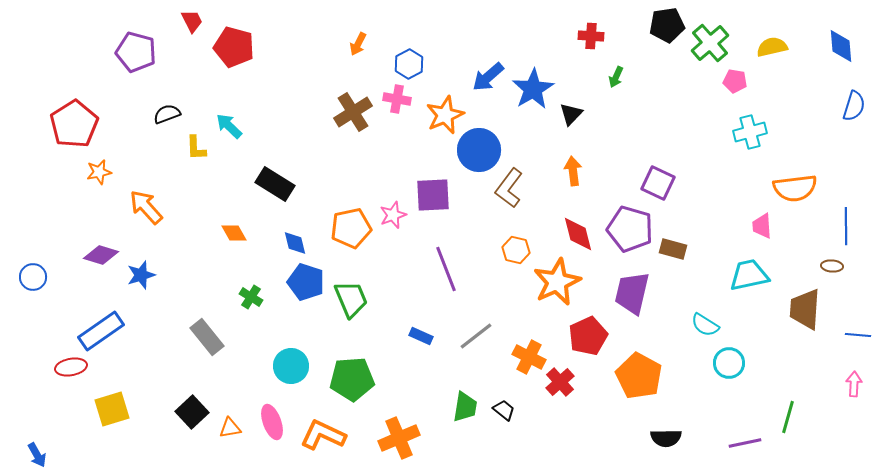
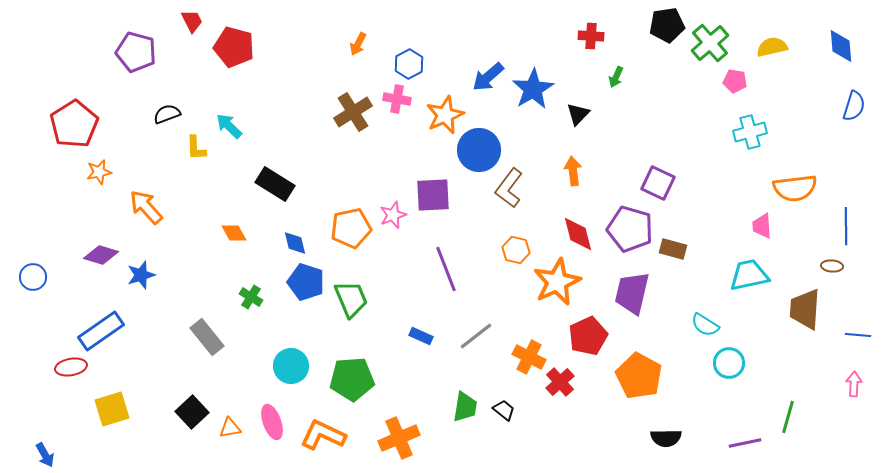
black triangle at (571, 114): moved 7 px right
blue arrow at (37, 455): moved 8 px right
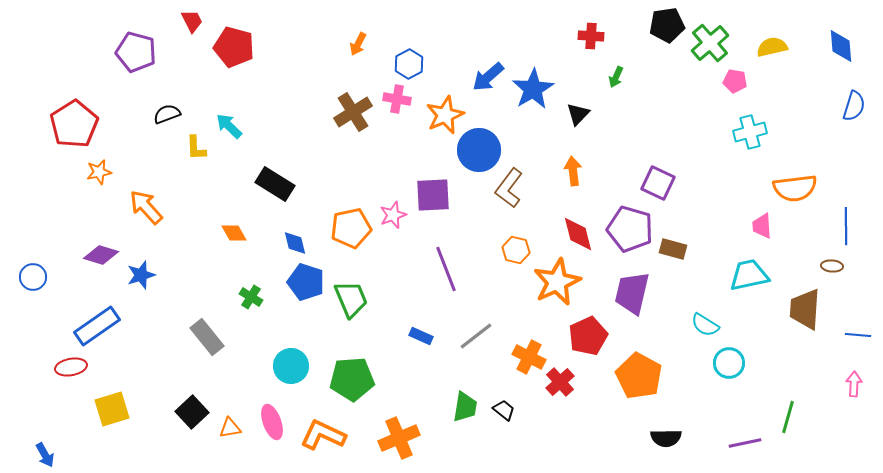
blue rectangle at (101, 331): moved 4 px left, 5 px up
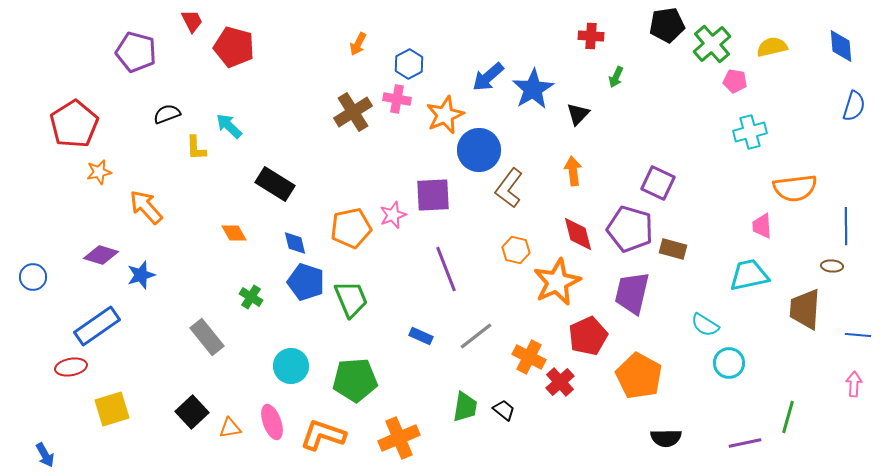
green cross at (710, 43): moved 2 px right, 1 px down
green pentagon at (352, 379): moved 3 px right, 1 px down
orange L-shape at (323, 435): rotated 6 degrees counterclockwise
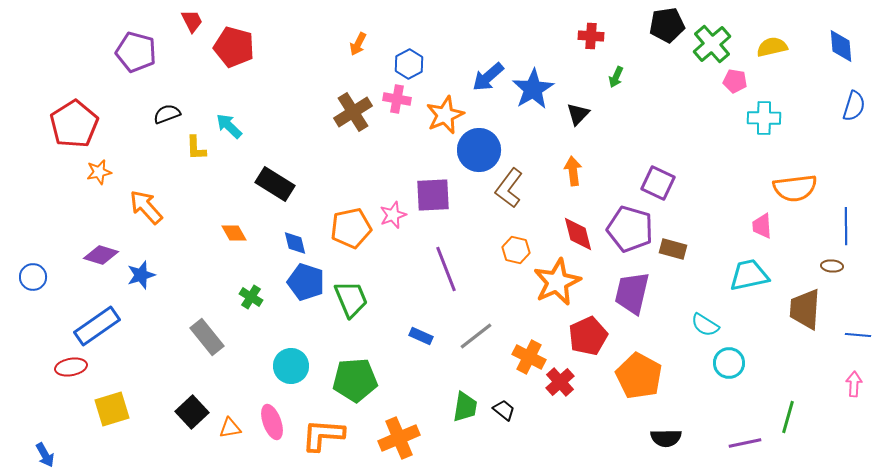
cyan cross at (750, 132): moved 14 px right, 14 px up; rotated 16 degrees clockwise
orange L-shape at (323, 435): rotated 15 degrees counterclockwise
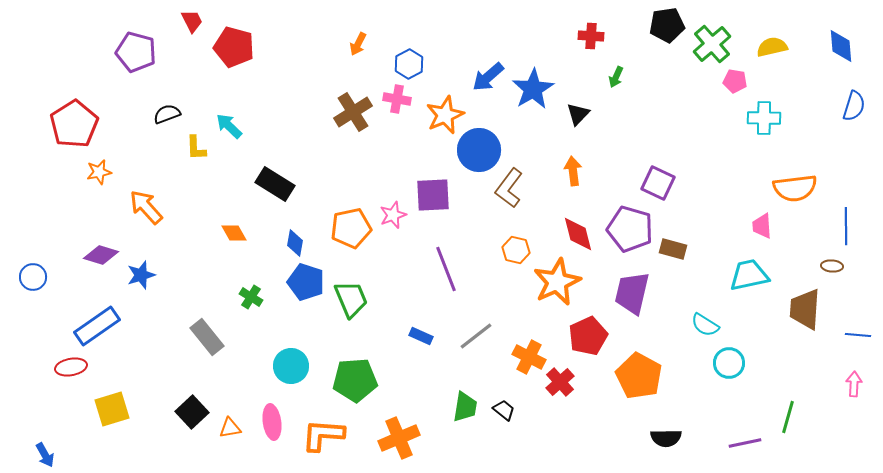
blue diamond at (295, 243): rotated 24 degrees clockwise
pink ellipse at (272, 422): rotated 12 degrees clockwise
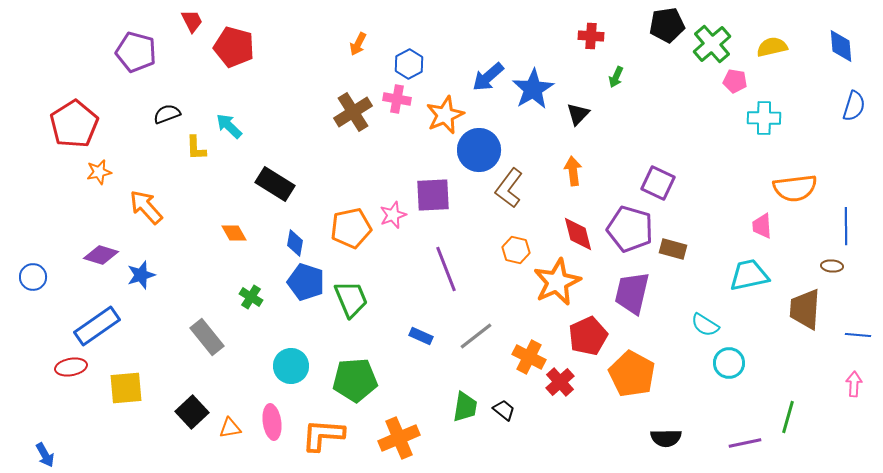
orange pentagon at (639, 376): moved 7 px left, 2 px up
yellow square at (112, 409): moved 14 px right, 21 px up; rotated 12 degrees clockwise
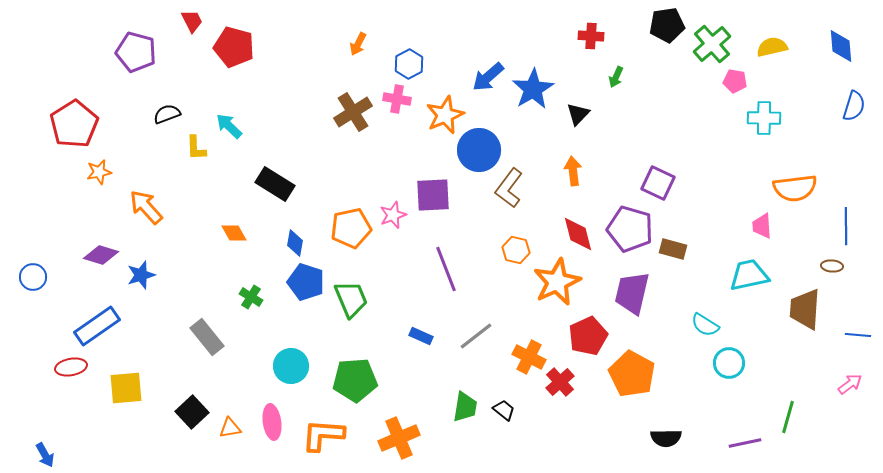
pink arrow at (854, 384): moved 4 px left; rotated 50 degrees clockwise
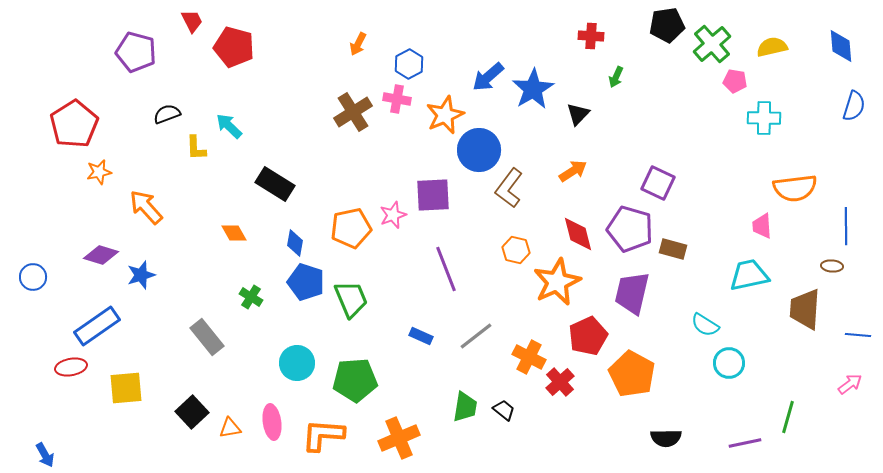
orange arrow at (573, 171): rotated 64 degrees clockwise
cyan circle at (291, 366): moved 6 px right, 3 px up
